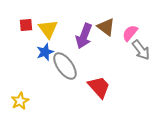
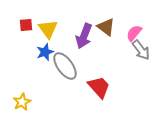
pink semicircle: moved 4 px right
yellow star: moved 2 px right, 1 px down
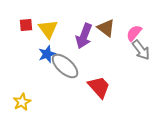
brown triangle: moved 1 px down
blue star: moved 2 px right, 2 px down
gray ellipse: rotated 12 degrees counterclockwise
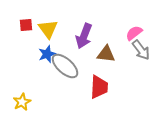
brown triangle: moved 26 px down; rotated 30 degrees counterclockwise
pink semicircle: rotated 12 degrees clockwise
red trapezoid: rotated 45 degrees clockwise
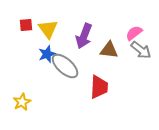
gray arrow: rotated 15 degrees counterclockwise
brown triangle: moved 3 px right, 4 px up
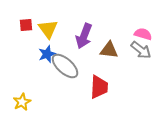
pink semicircle: moved 9 px right, 1 px down; rotated 54 degrees clockwise
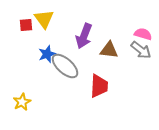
yellow triangle: moved 4 px left, 10 px up
red trapezoid: moved 1 px up
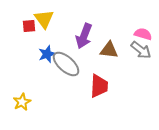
red square: moved 3 px right, 1 px down
gray ellipse: moved 1 px right, 2 px up
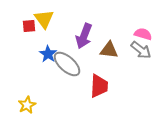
blue star: moved 1 px right; rotated 18 degrees counterclockwise
gray ellipse: moved 1 px right
yellow star: moved 5 px right, 3 px down
